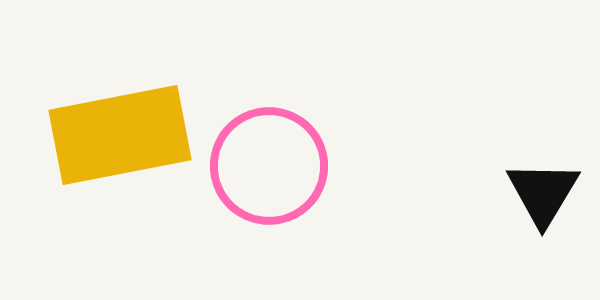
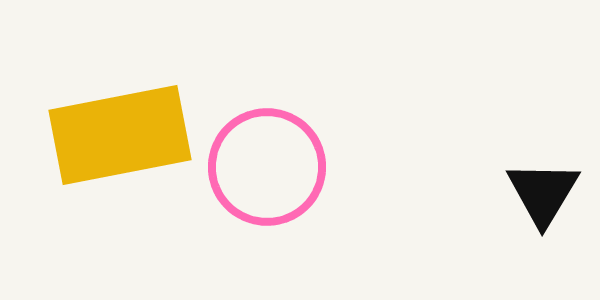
pink circle: moved 2 px left, 1 px down
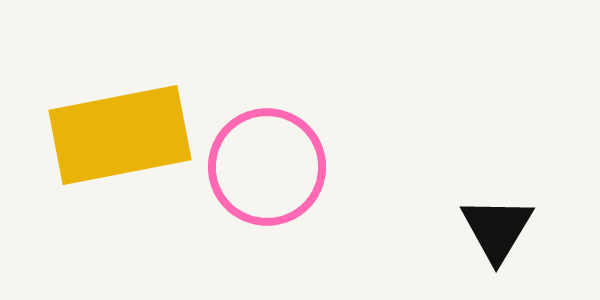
black triangle: moved 46 px left, 36 px down
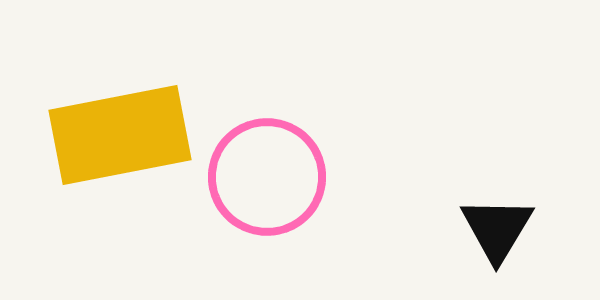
pink circle: moved 10 px down
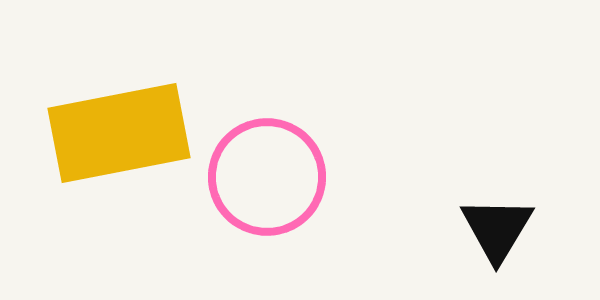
yellow rectangle: moved 1 px left, 2 px up
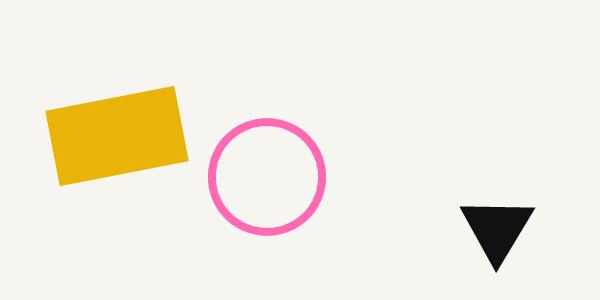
yellow rectangle: moved 2 px left, 3 px down
